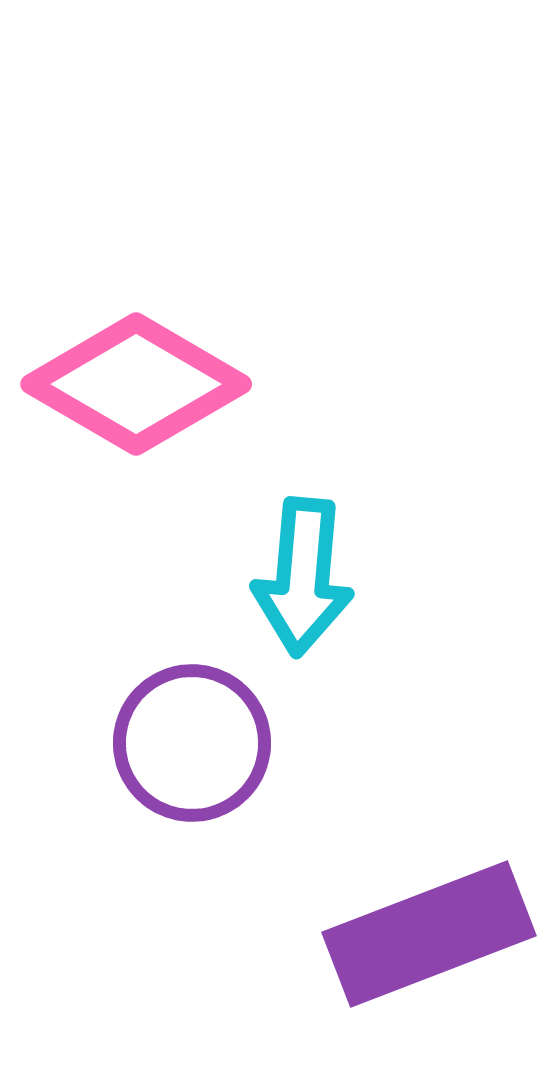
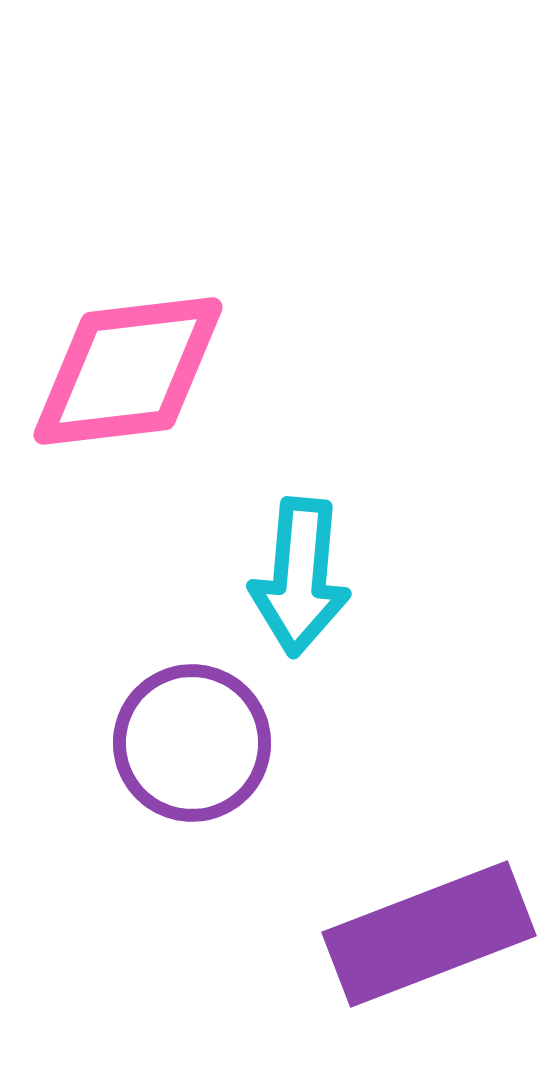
pink diamond: moved 8 px left, 13 px up; rotated 37 degrees counterclockwise
cyan arrow: moved 3 px left
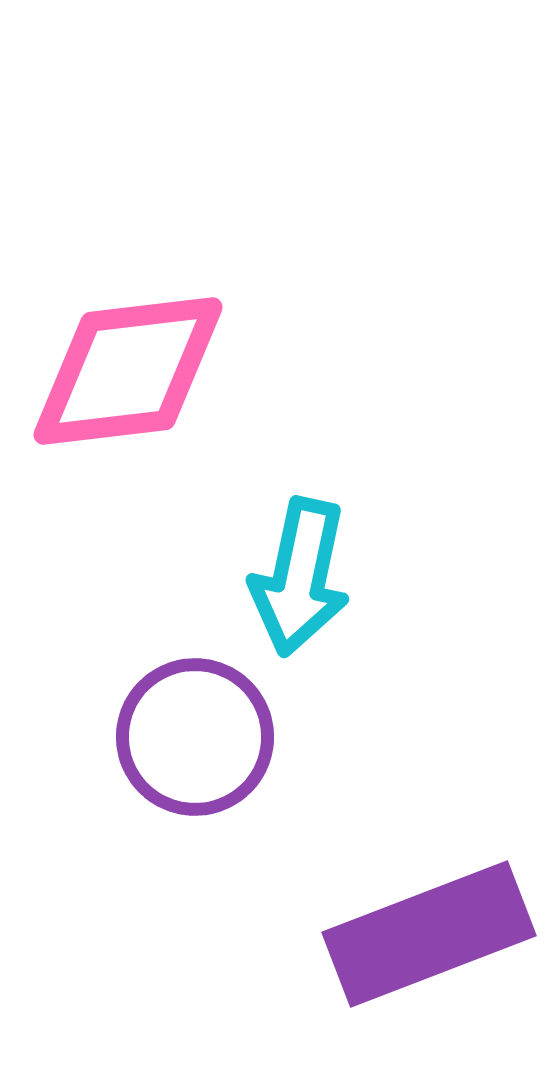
cyan arrow: rotated 7 degrees clockwise
purple circle: moved 3 px right, 6 px up
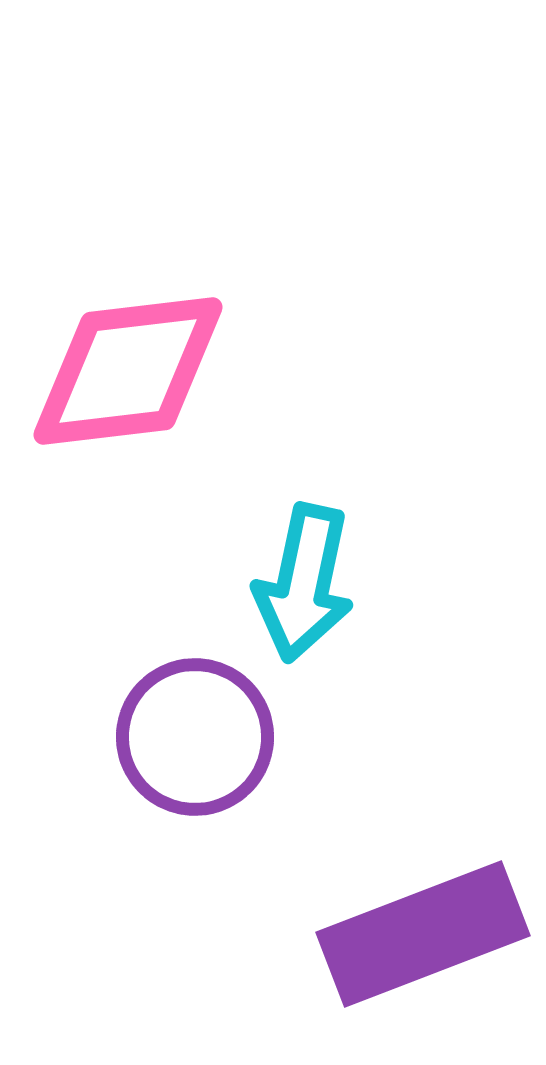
cyan arrow: moved 4 px right, 6 px down
purple rectangle: moved 6 px left
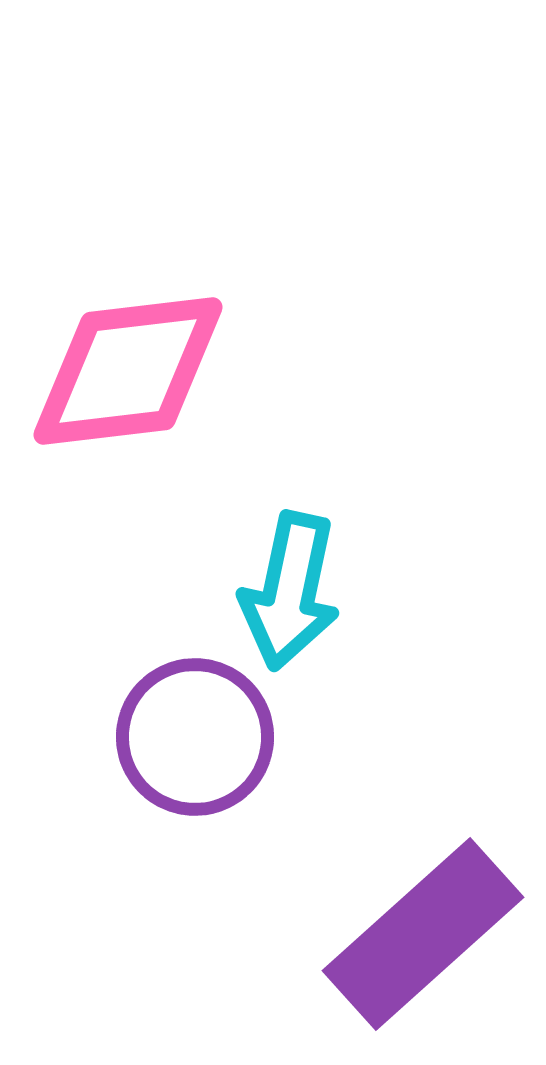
cyan arrow: moved 14 px left, 8 px down
purple rectangle: rotated 21 degrees counterclockwise
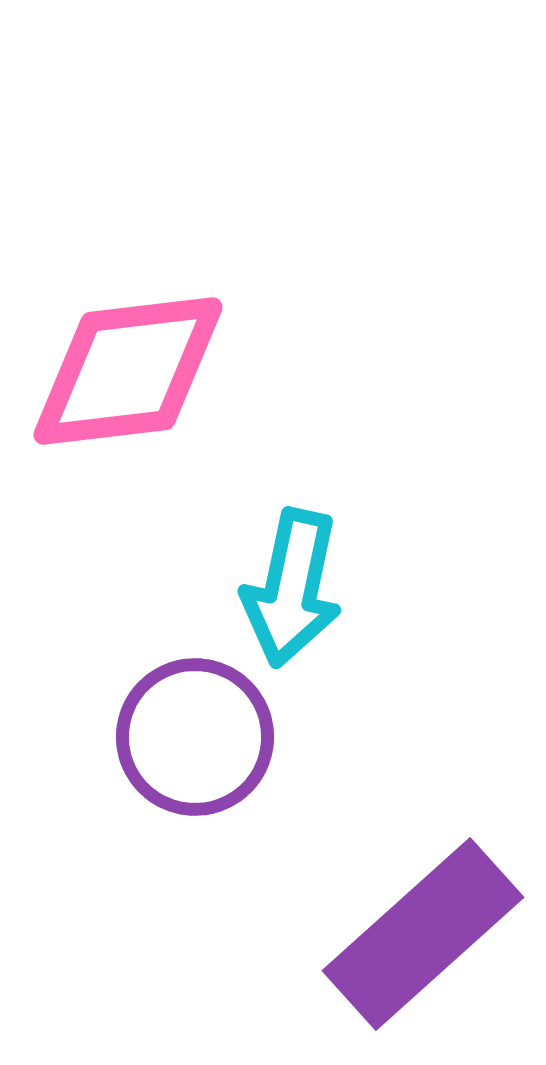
cyan arrow: moved 2 px right, 3 px up
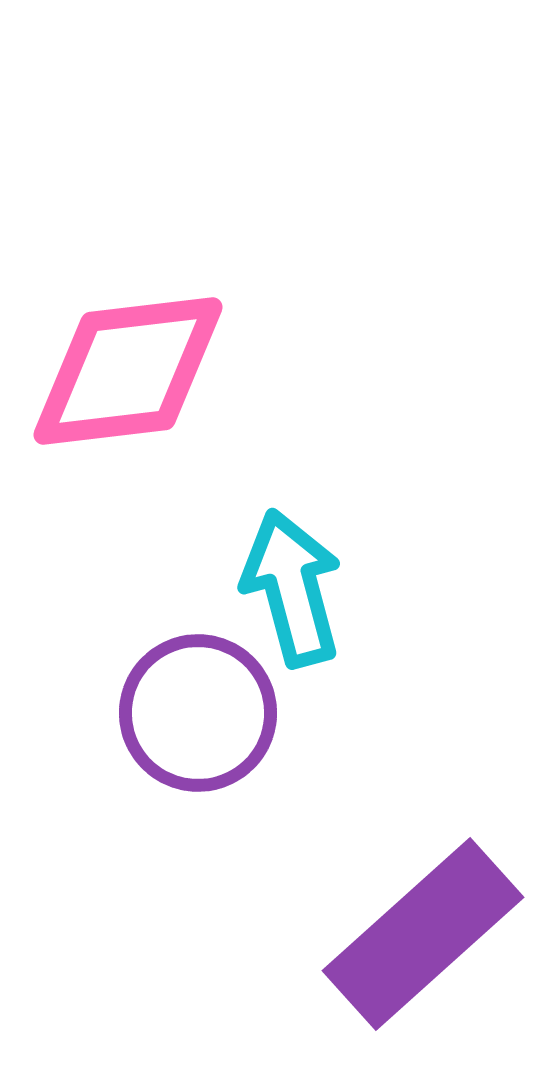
cyan arrow: rotated 153 degrees clockwise
purple circle: moved 3 px right, 24 px up
